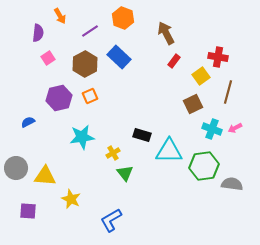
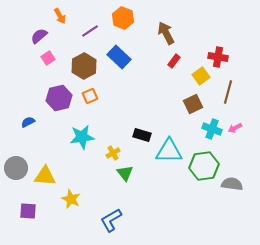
purple semicircle: moved 1 px right, 3 px down; rotated 138 degrees counterclockwise
brown hexagon: moved 1 px left, 2 px down
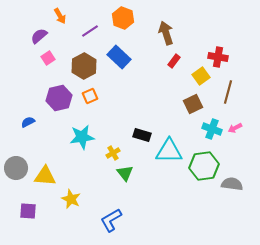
brown arrow: rotated 10 degrees clockwise
